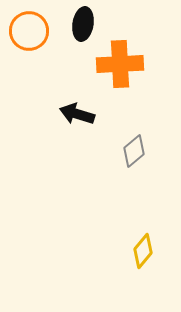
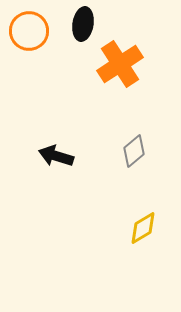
orange cross: rotated 30 degrees counterclockwise
black arrow: moved 21 px left, 42 px down
yellow diamond: moved 23 px up; rotated 20 degrees clockwise
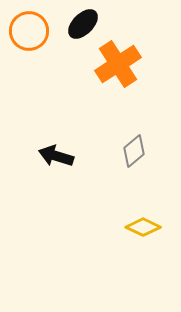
black ellipse: rotated 36 degrees clockwise
orange cross: moved 2 px left
yellow diamond: moved 1 px up; rotated 56 degrees clockwise
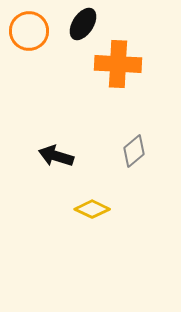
black ellipse: rotated 12 degrees counterclockwise
orange cross: rotated 36 degrees clockwise
yellow diamond: moved 51 px left, 18 px up
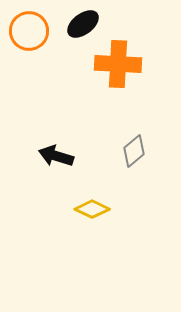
black ellipse: rotated 20 degrees clockwise
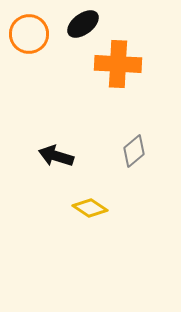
orange circle: moved 3 px down
yellow diamond: moved 2 px left, 1 px up; rotated 8 degrees clockwise
